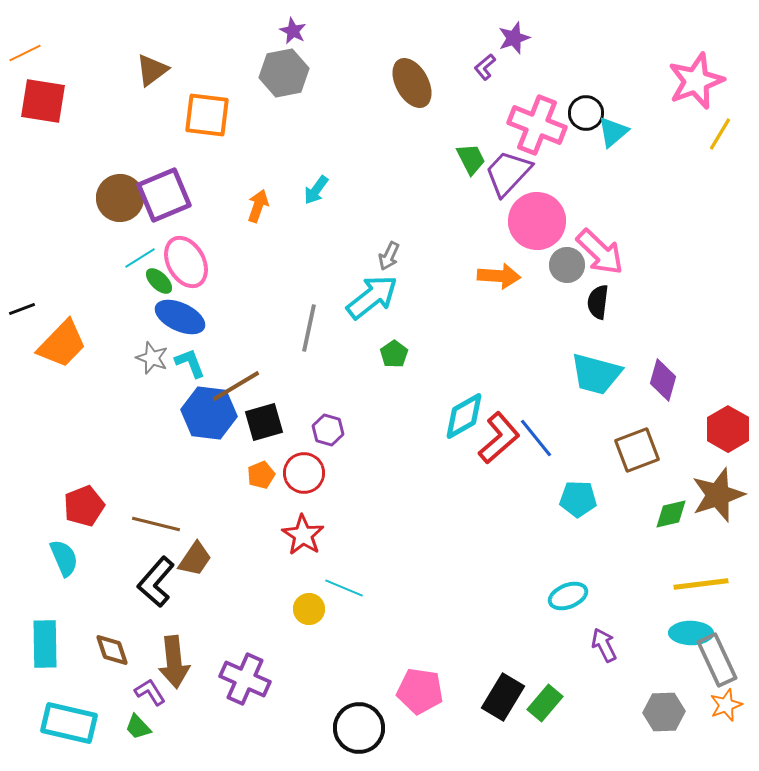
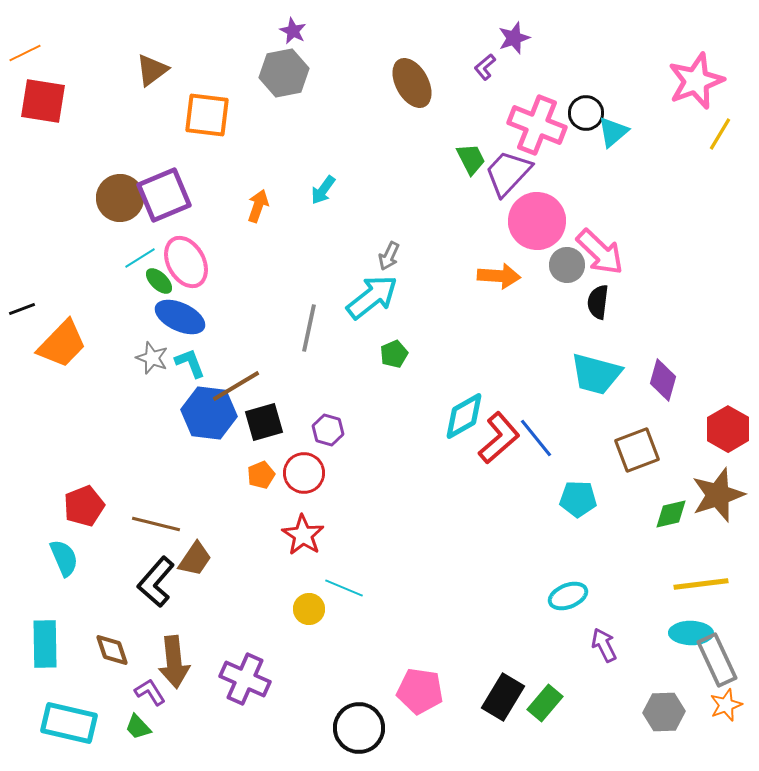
cyan arrow at (316, 190): moved 7 px right
green pentagon at (394, 354): rotated 12 degrees clockwise
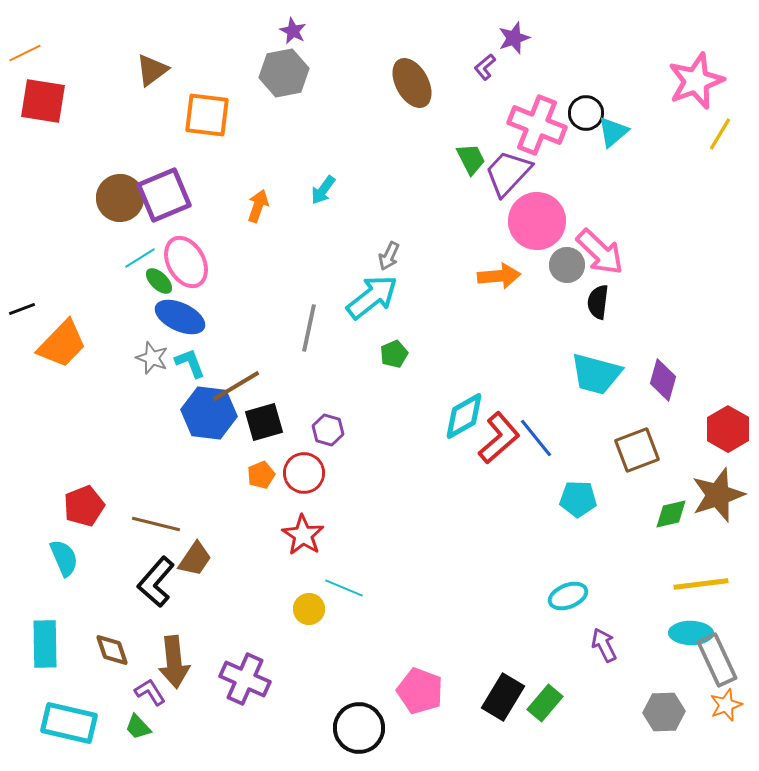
orange arrow at (499, 276): rotated 9 degrees counterclockwise
pink pentagon at (420, 691): rotated 12 degrees clockwise
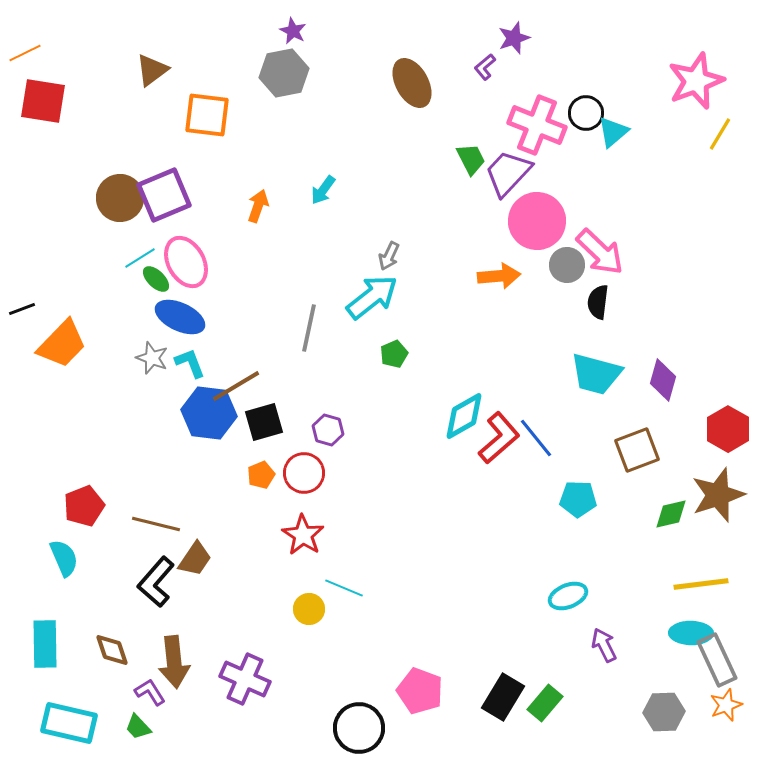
green ellipse at (159, 281): moved 3 px left, 2 px up
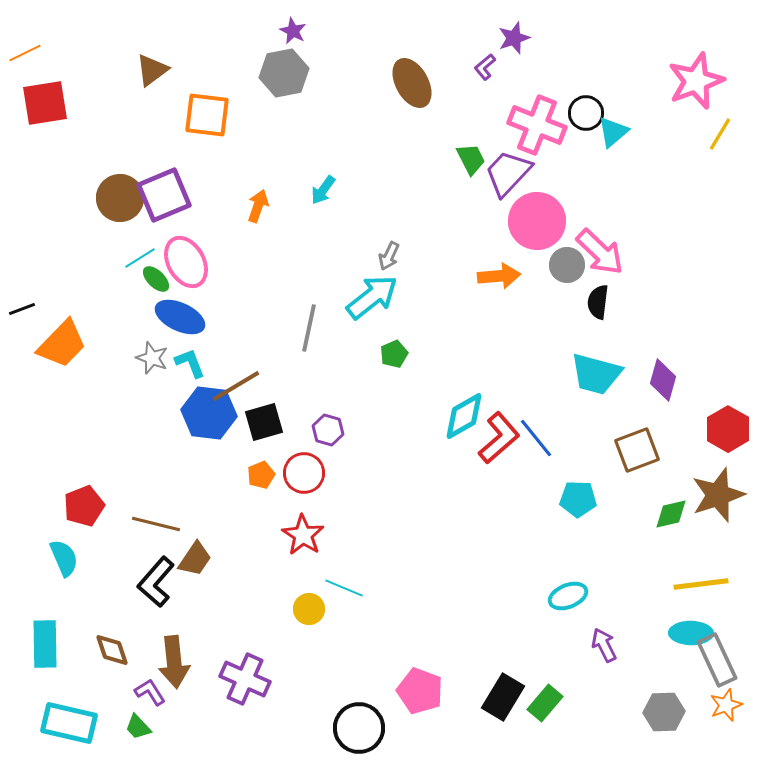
red square at (43, 101): moved 2 px right, 2 px down; rotated 18 degrees counterclockwise
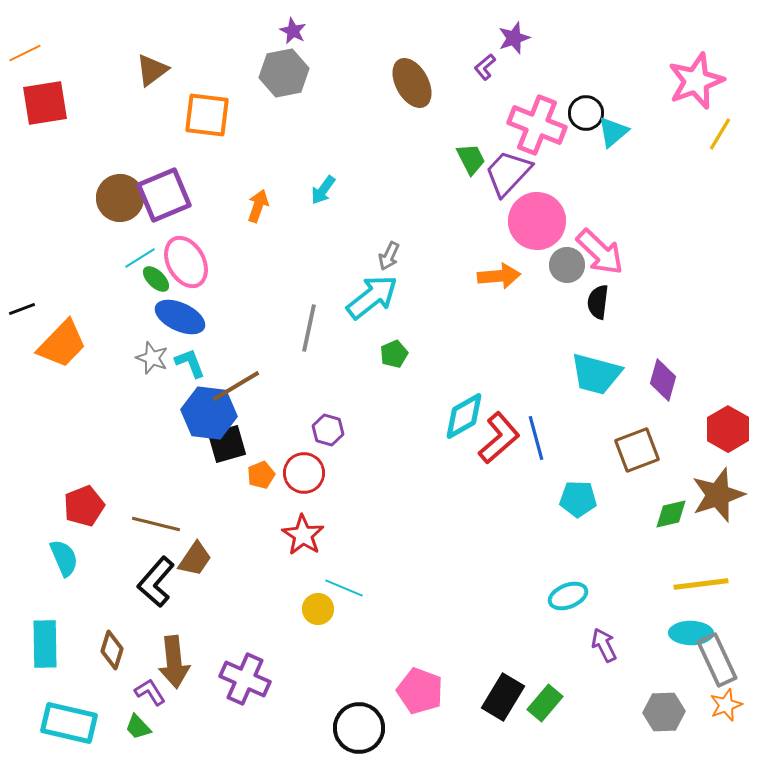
black square at (264, 422): moved 37 px left, 22 px down
blue line at (536, 438): rotated 24 degrees clockwise
yellow circle at (309, 609): moved 9 px right
brown diamond at (112, 650): rotated 36 degrees clockwise
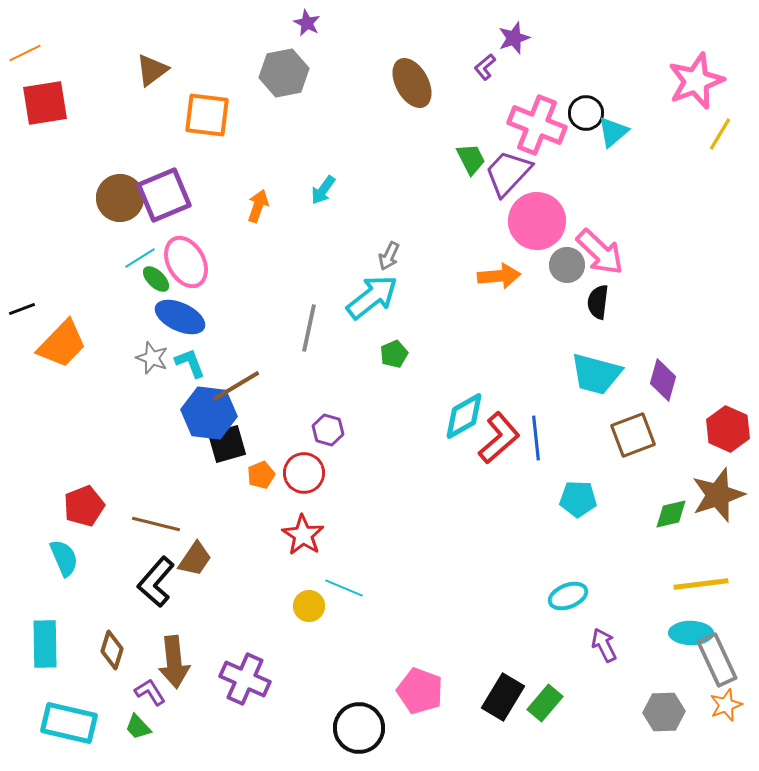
purple star at (293, 31): moved 14 px right, 8 px up
red hexagon at (728, 429): rotated 6 degrees counterclockwise
blue line at (536, 438): rotated 9 degrees clockwise
brown square at (637, 450): moved 4 px left, 15 px up
yellow circle at (318, 609): moved 9 px left, 3 px up
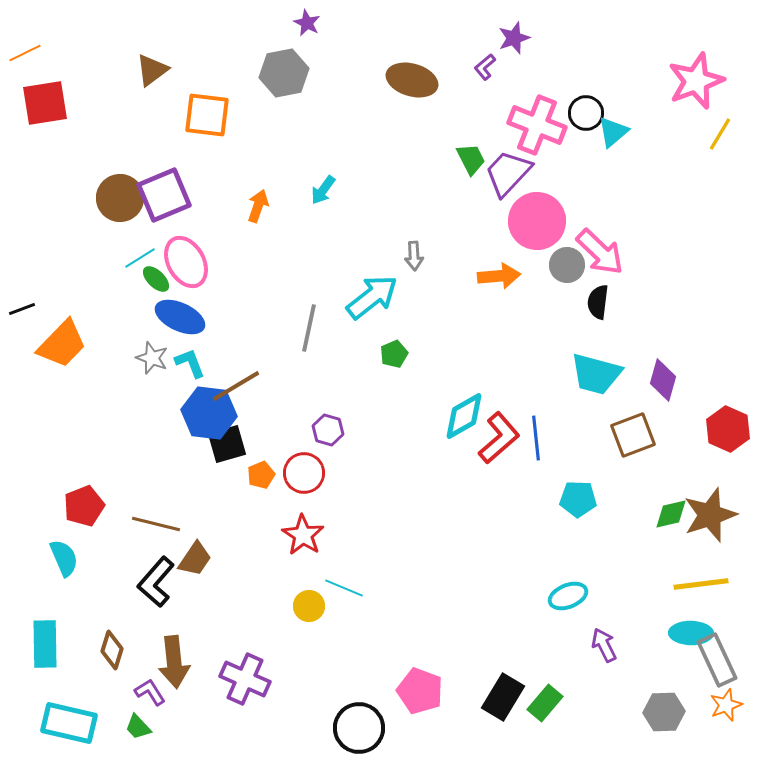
brown ellipse at (412, 83): moved 3 px up; rotated 45 degrees counterclockwise
gray arrow at (389, 256): moved 25 px right; rotated 28 degrees counterclockwise
brown star at (718, 495): moved 8 px left, 20 px down
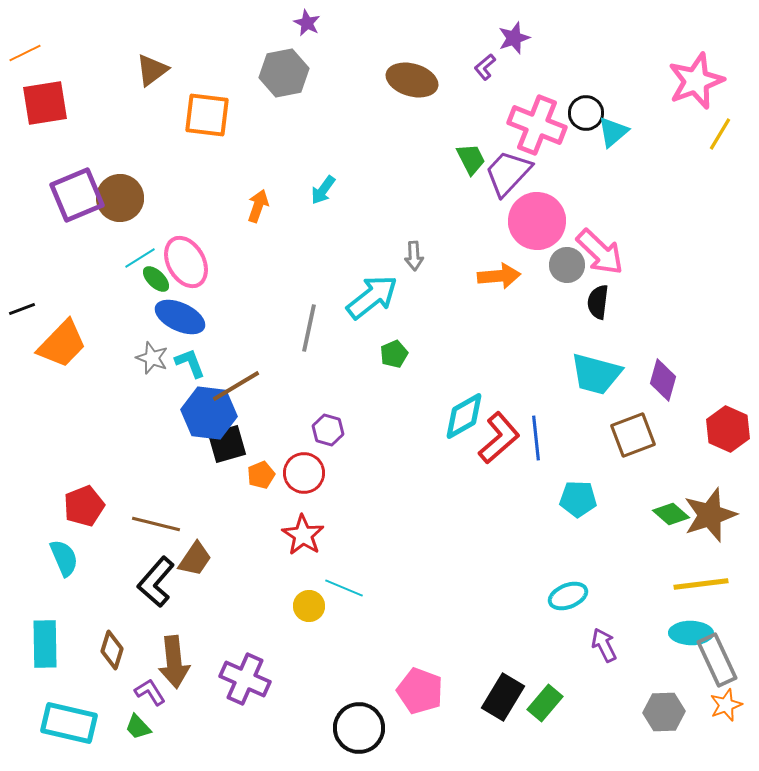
purple square at (164, 195): moved 87 px left
green diamond at (671, 514): rotated 54 degrees clockwise
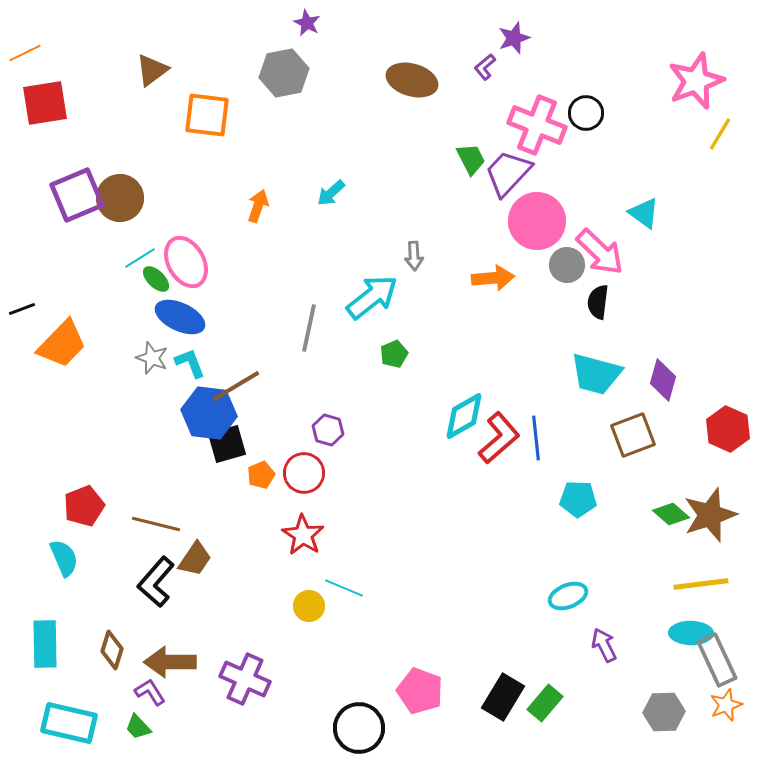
cyan triangle at (613, 132): moved 31 px right, 81 px down; rotated 44 degrees counterclockwise
cyan arrow at (323, 190): moved 8 px right, 3 px down; rotated 12 degrees clockwise
orange arrow at (499, 276): moved 6 px left, 2 px down
brown arrow at (174, 662): moved 4 px left; rotated 96 degrees clockwise
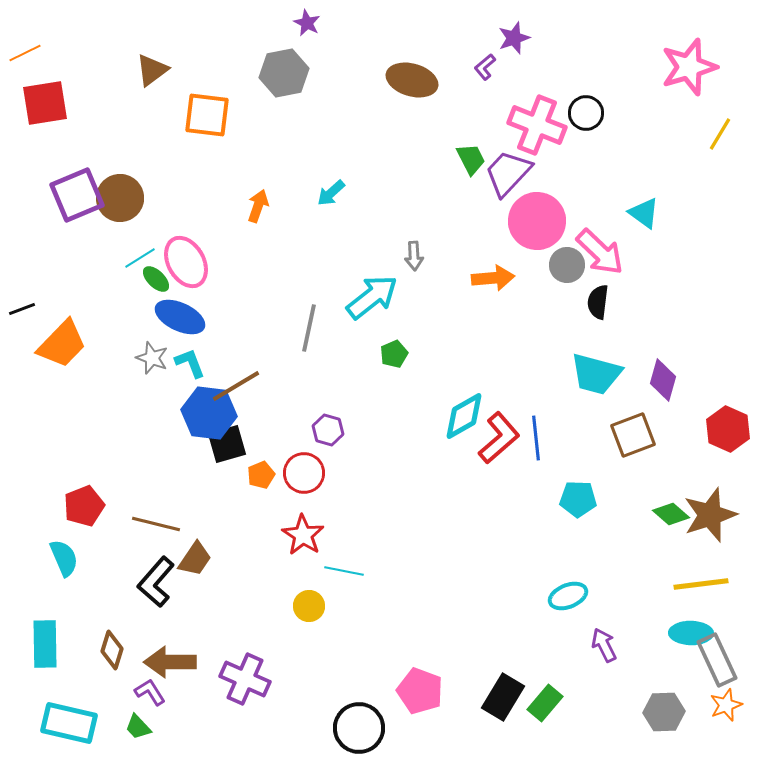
pink star at (696, 81): moved 7 px left, 14 px up; rotated 4 degrees clockwise
cyan line at (344, 588): moved 17 px up; rotated 12 degrees counterclockwise
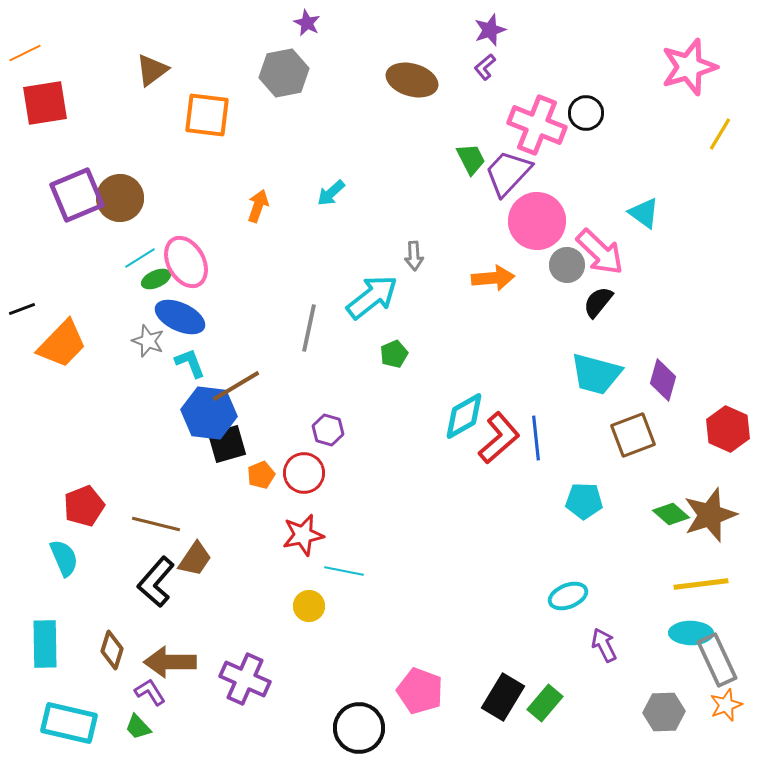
purple star at (514, 38): moved 24 px left, 8 px up
green ellipse at (156, 279): rotated 68 degrees counterclockwise
black semicircle at (598, 302): rotated 32 degrees clockwise
gray star at (152, 358): moved 4 px left, 17 px up
cyan pentagon at (578, 499): moved 6 px right, 2 px down
red star at (303, 535): rotated 27 degrees clockwise
